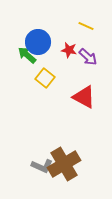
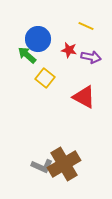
blue circle: moved 3 px up
purple arrow: moved 3 px right; rotated 30 degrees counterclockwise
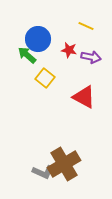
gray L-shape: moved 1 px right, 6 px down
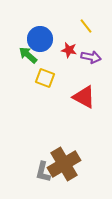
yellow line: rotated 28 degrees clockwise
blue circle: moved 2 px right
green arrow: moved 1 px right
yellow square: rotated 18 degrees counterclockwise
gray L-shape: rotated 80 degrees clockwise
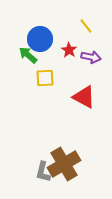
red star: rotated 21 degrees clockwise
yellow square: rotated 24 degrees counterclockwise
